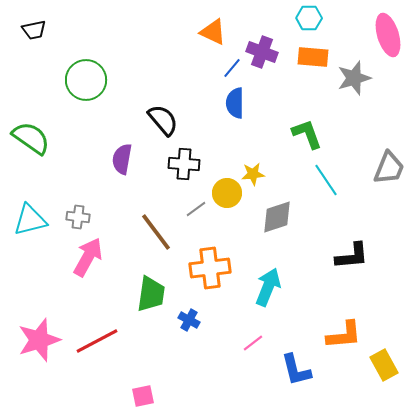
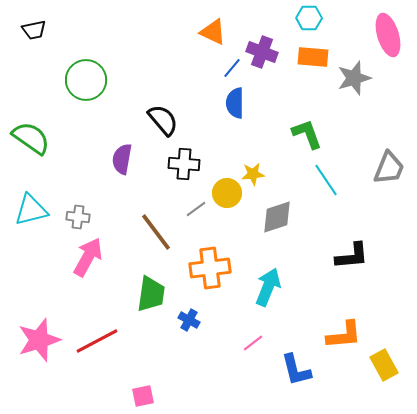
cyan triangle: moved 1 px right, 10 px up
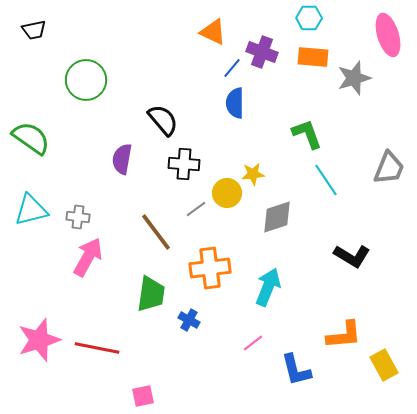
black L-shape: rotated 36 degrees clockwise
red line: moved 7 px down; rotated 39 degrees clockwise
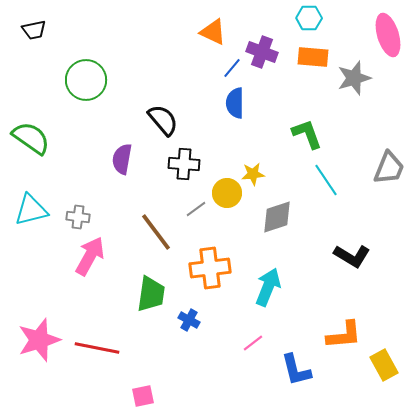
pink arrow: moved 2 px right, 1 px up
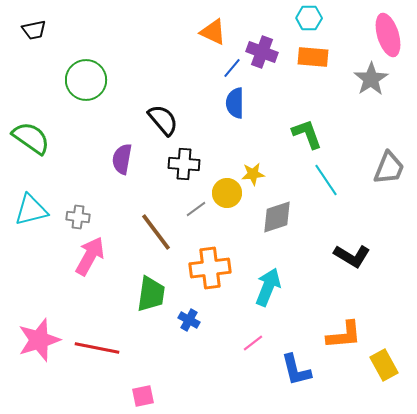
gray star: moved 17 px right, 1 px down; rotated 16 degrees counterclockwise
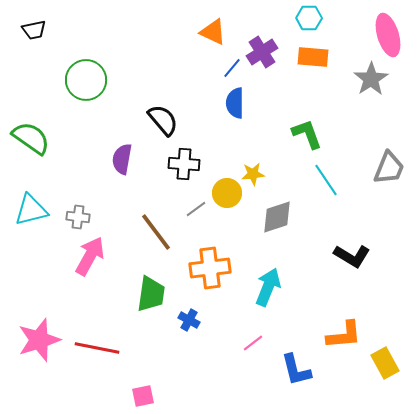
purple cross: rotated 36 degrees clockwise
yellow rectangle: moved 1 px right, 2 px up
